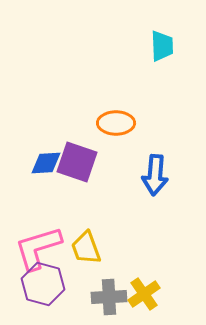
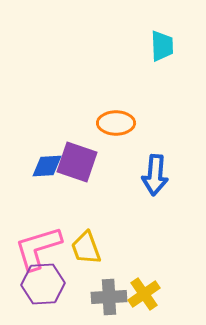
blue diamond: moved 1 px right, 3 px down
purple hexagon: rotated 18 degrees counterclockwise
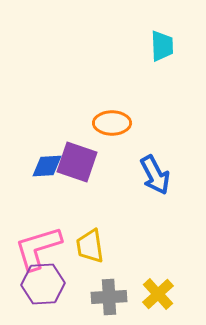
orange ellipse: moved 4 px left
blue arrow: rotated 33 degrees counterclockwise
yellow trapezoid: moved 4 px right, 2 px up; rotated 12 degrees clockwise
yellow cross: moved 14 px right; rotated 8 degrees counterclockwise
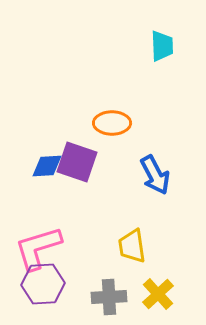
yellow trapezoid: moved 42 px right
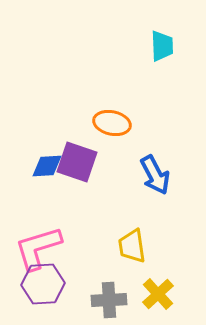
orange ellipse: rotated 12 degrees clockwise
gray cross: moved 3 px down
